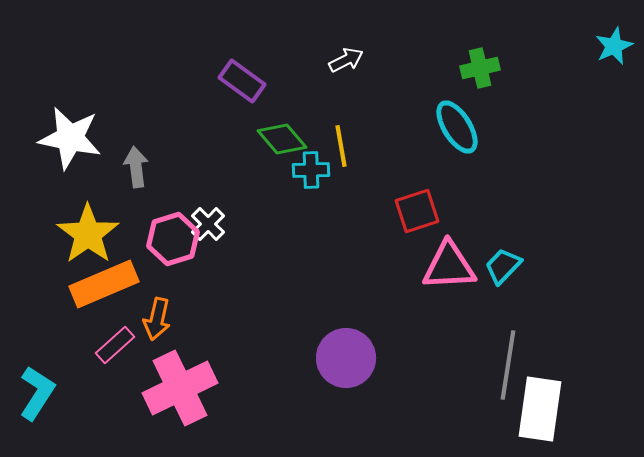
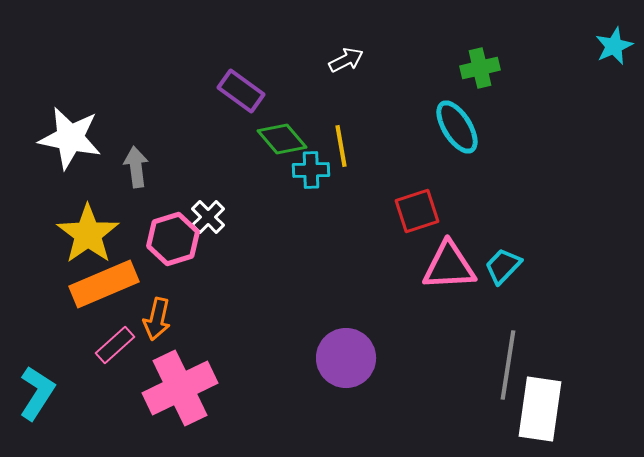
purple rectangle: moved 1 px left, 10 px down
white cross: moved 7 px up
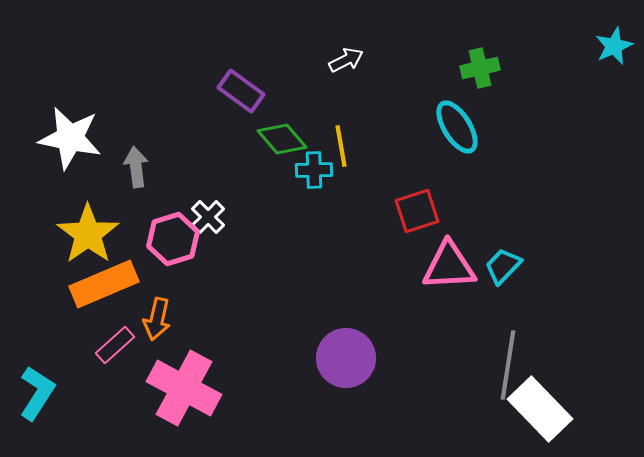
cyan cross: moved 3 px right
pink cross: moved 4 px right; rotated 36 degrees counterclockwise
white rectangle: rotated 52 degrees counterclockwise
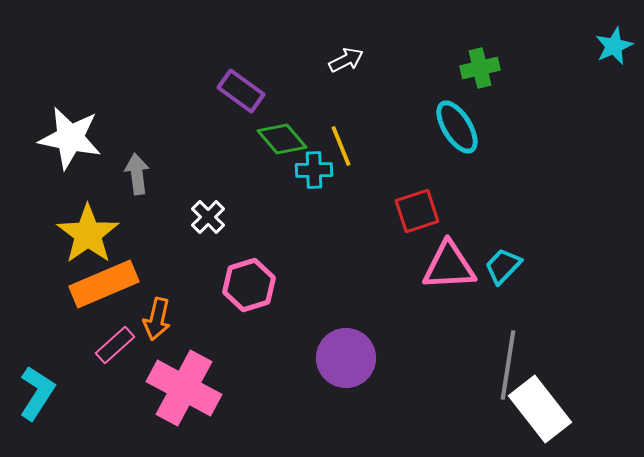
yellow line: rotated 12 degrees counterclockwise
gray arrow: moved 1 px right, 7 px down
pink hexagon: moved 76 px right, 46 px down
white rectangle: rotated 6 degrees clockwise
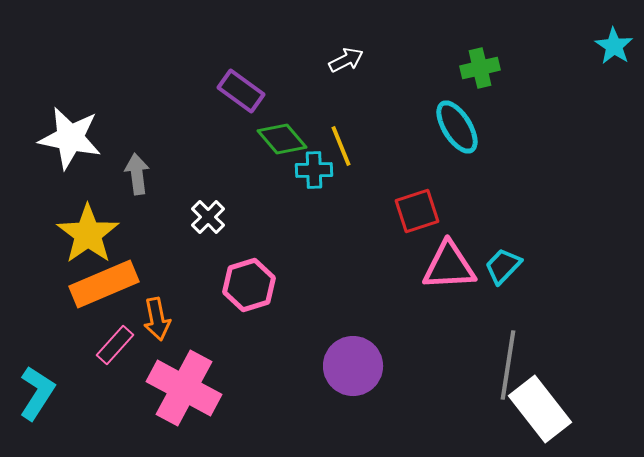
cyan star: rotated 15 degrees counterclockwise
orange arrow: rotated 24 degrees counterclockwise
pink rectangle: rotated 6 degrees counterclockwise
purple circle: moved 7 px right, 8 px down
